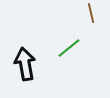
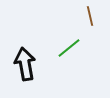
brown line: moved 1 px left, 3 px down
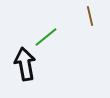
green line: moved 23 px left, 11 px up
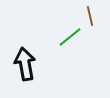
green line: moved 24 px right
